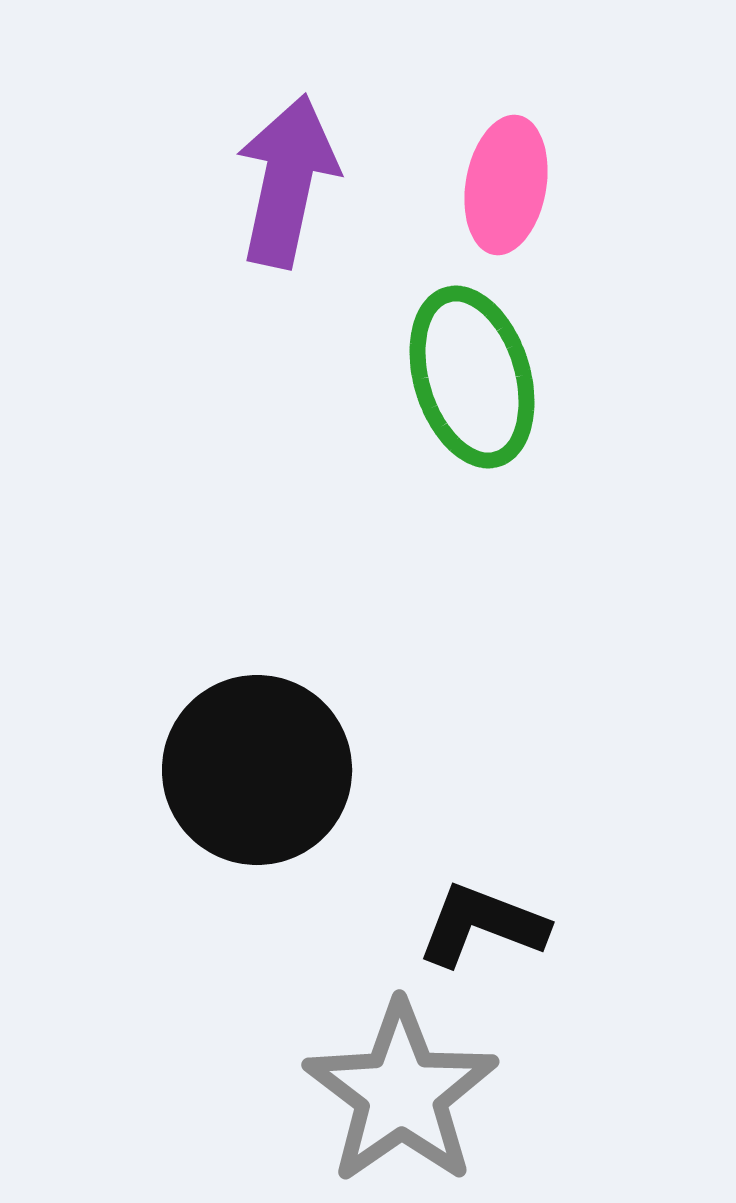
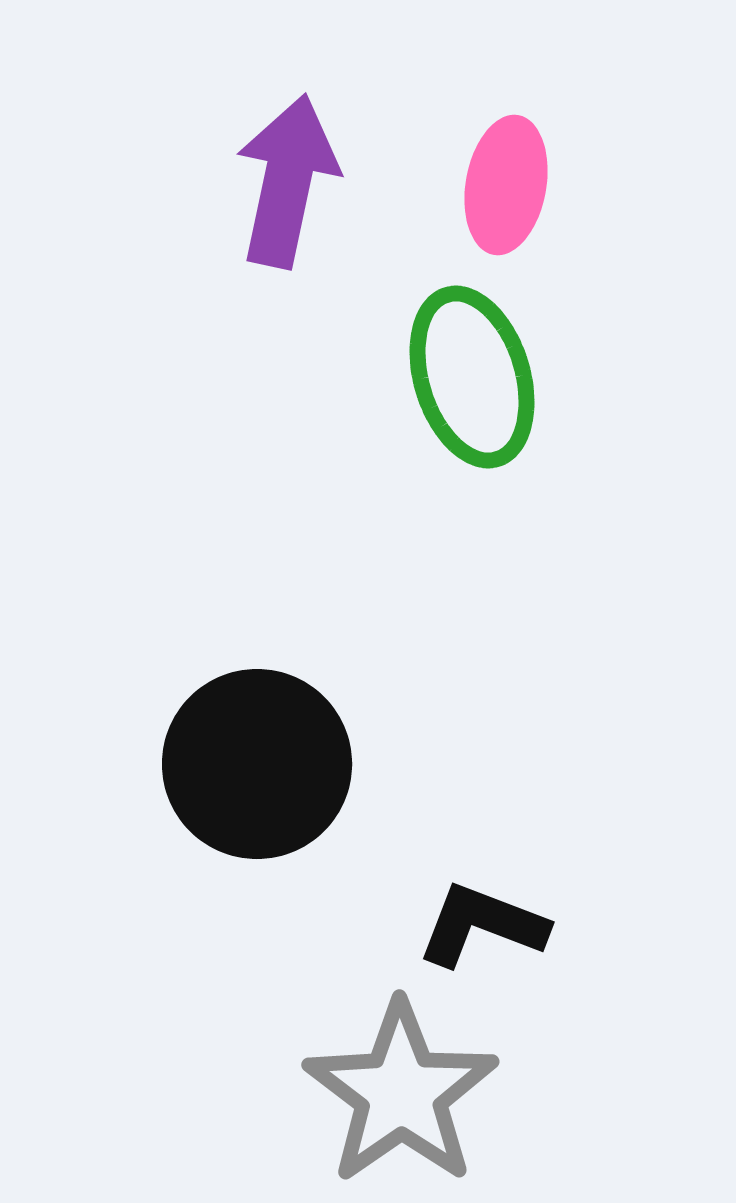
black circle: moved 6 px up
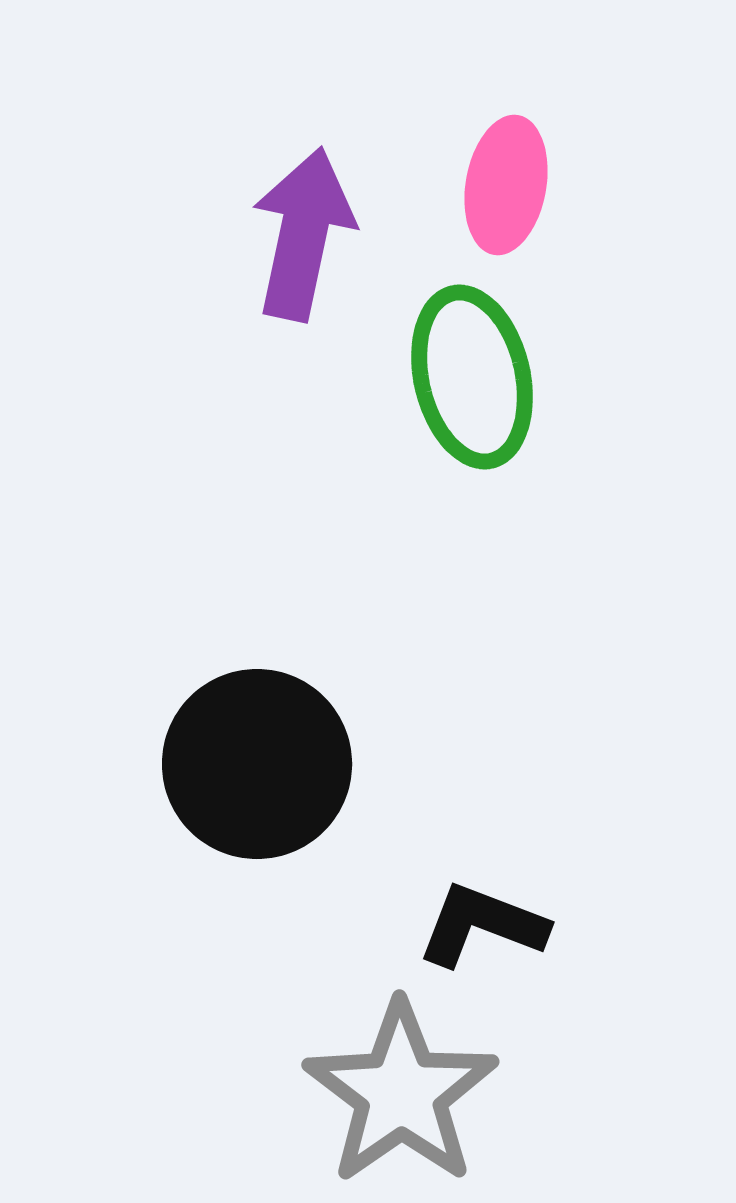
purple arrow: moved 16 px right, 53 px down
green ellipse: rotated 4 degrees clockwise
